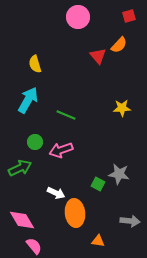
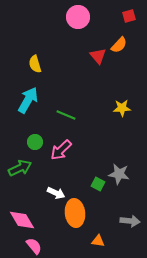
pink arrow: rotated 25 degrees counterclockwise
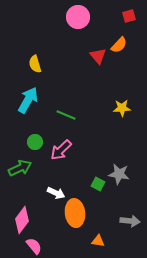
pink diamond: rotated 68 degrees clockwise
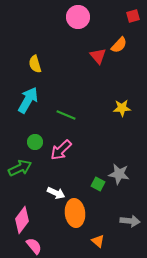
red square: moved 4 px right
orange triangle: rotated 32 degrees clockwise
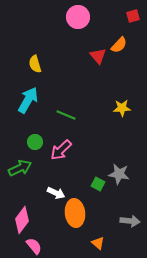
orange triangle: moved 2 px down
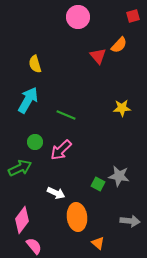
gray star: moved 2 px down
orange ellipse: moved 2 px right, 4 px down
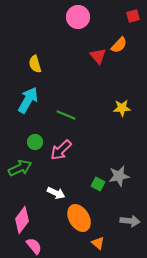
gray star: rotated 20 degrees counterclockwise
orange ellipse: moved 2 px right, 1 px down; rotated 24 degrees counterclockwise
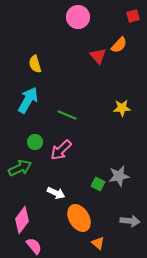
green line: moved 1 px right
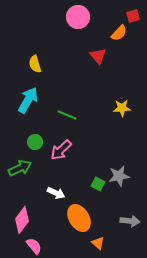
orange semicircle: moved 12 px up
